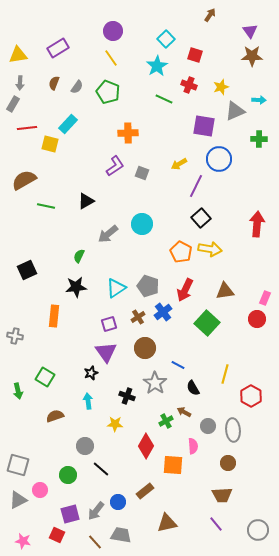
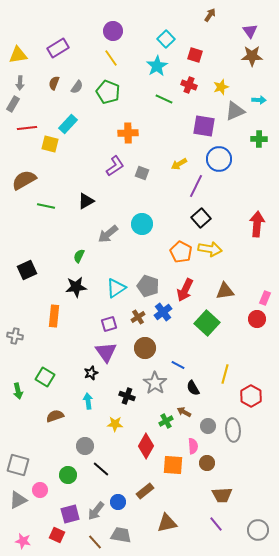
brown circle at (228, 463): moved 21 px left
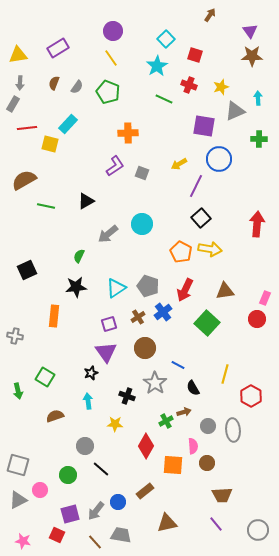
cyan arrow at (259, 100): moved 1 px left, 2 px up; rotated 96 degrees counterclockwise
brown arrow at (184, 412): rotated 136 degrees clockwise
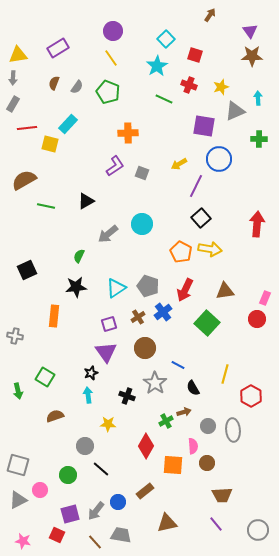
gray arrow at (20, 83): moved 7 px left, 5 px up
cyan arrow at (88, 401): moved 6 px up
yellow star at (115, 424): moved 7 px left
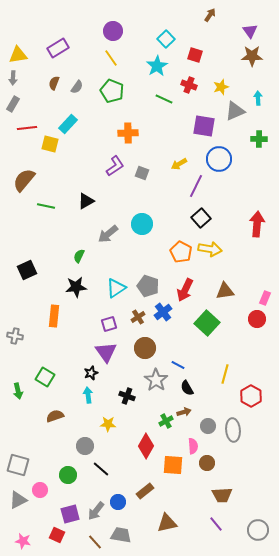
green pentagon at (108, 92): moved 4 px right, 1 px up
brown semicircle at (24, 180): rotated 20 degrees counterclockwise
gray star at (155, 383): moved 1 px right, 3 px up
black semicircle at (193, 388): moved 6 px left
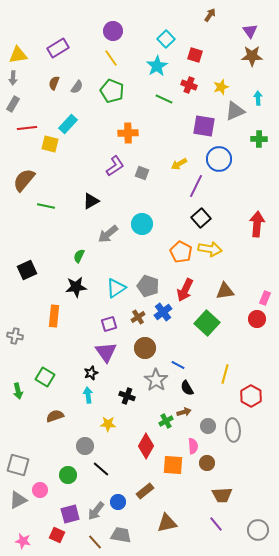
black triangle at (86, 201): moved 5 px right
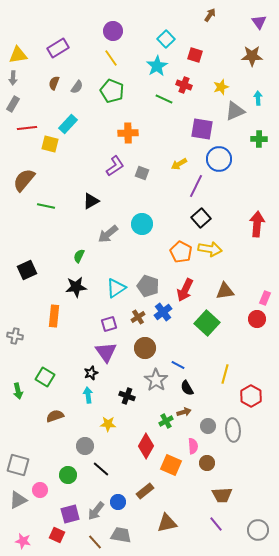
purple triangle at (250, 31): moved 9 px right, 9 px up
red cross at (189, 85): moved 5 px left
purple square at (204, 126): moved 2 px left, 3 px down
orange square at (173, 465): moved 2 px left; rotated 20 degrees clockwise
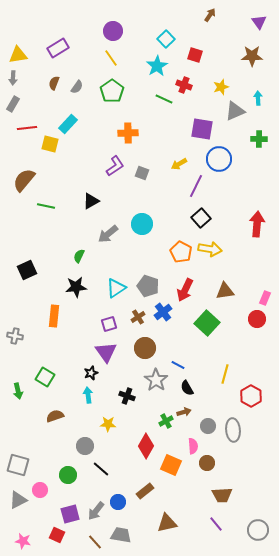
green pentagon at (112, 91): rotated 15 degrees clockwise
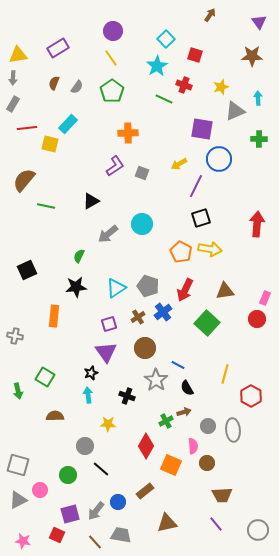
black square at (201, 218): rotated 24 degrees clockwise
brown semicircle at (55, 416): rotated 18 degrees clockwise
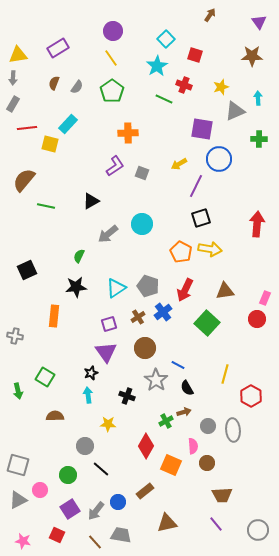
purple square at (70, 514): moved 5 px up; rotated 18 degrees counterclockwise
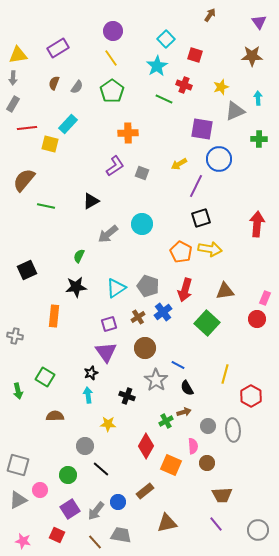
red arrow at (185, 290): rotated 10 degrees counterclockwise
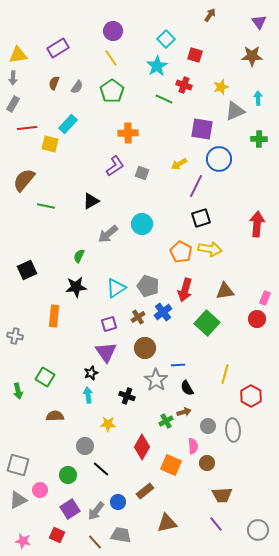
blue line at (178, 365): rotated 32 degrees counterclockwise
red diamond at (146, 446): moved 4 px left, 1 px down
